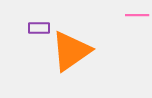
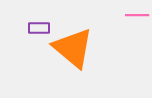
orange triangle: moved 2 px right, 3 px up; rotated 45 degrees counterclockwise
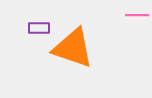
orange triangle: rotated 21 degrees counterclockwise
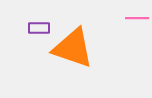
pink line: moved 3 px down
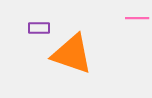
orange triangle: moved 1 px left, 6 px down
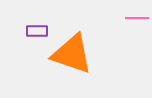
purple rectangle: moved 2 px left, 3 px down
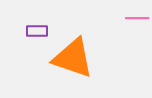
orange triangle: moved 1 px right, 4 px down
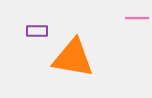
orange triangle: rotated 9 degrees counterclockwise
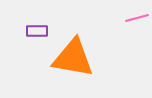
pink line: rotated 15 degrees counterclockwise
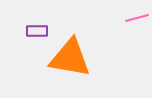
orange triangle: moved 3 px left
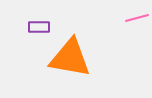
purple rectangle: moved 2 px right, 4 px up
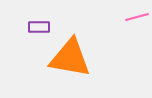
pink line: moved 1 px up
